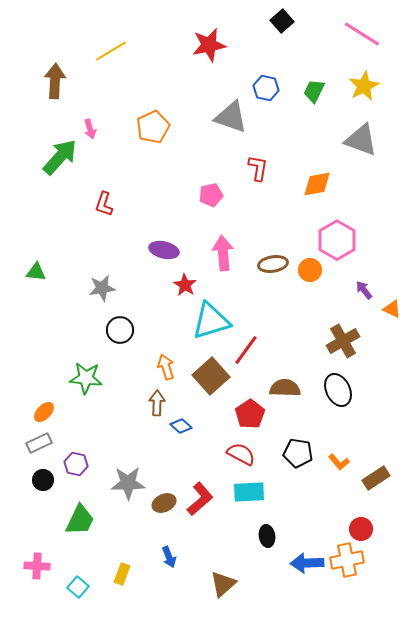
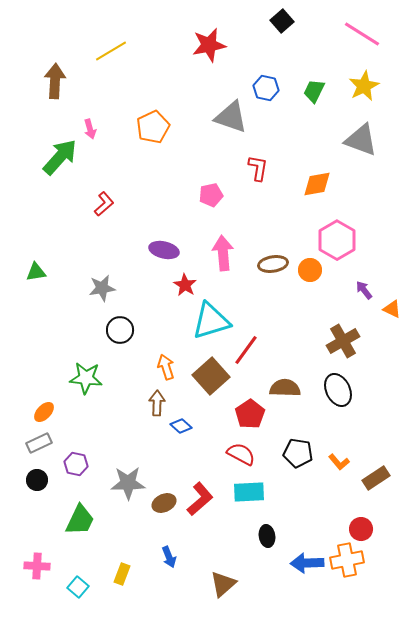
red L-shape at (104, 204): rotated 150 degrees counterclockwise
green triangle at (36, 272): rotated 15 degrees counterclockwise
black circle at (43, 480): moved 6 px left
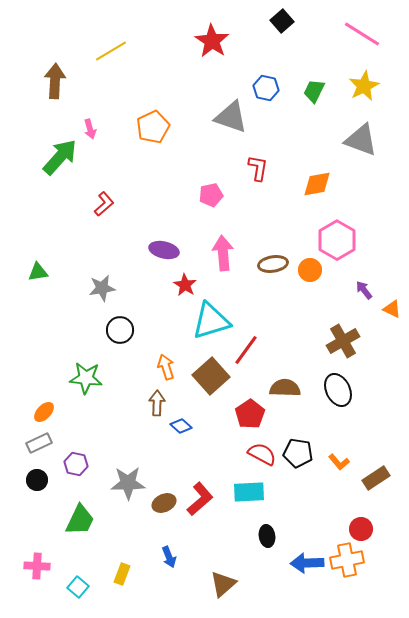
red star at (209, 45): moved 3 px right, 4 px up; rotated 28 degrees counterclockwise
green triangle at (36, 272): moved 2 px right
red semicircle at (241, 454): moved 21 px right
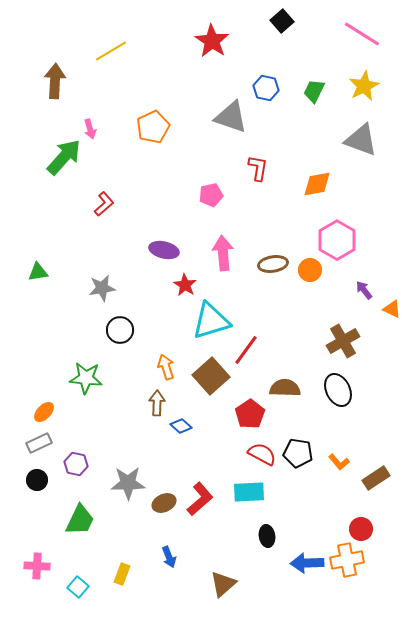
green arrow at (60, 157): moved 4 px right
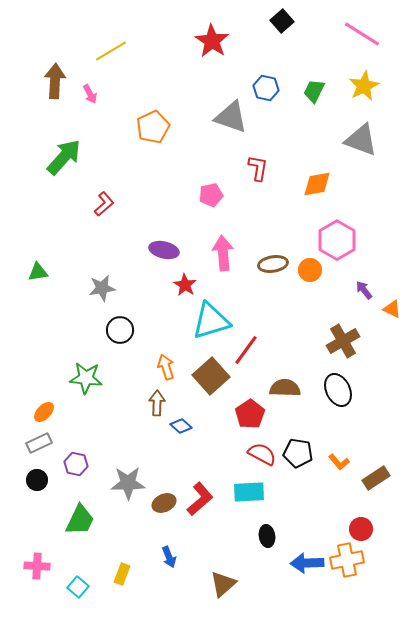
pink arrow at (90, 129): moved 35 px up; rotated 12 degrees counterclockwise
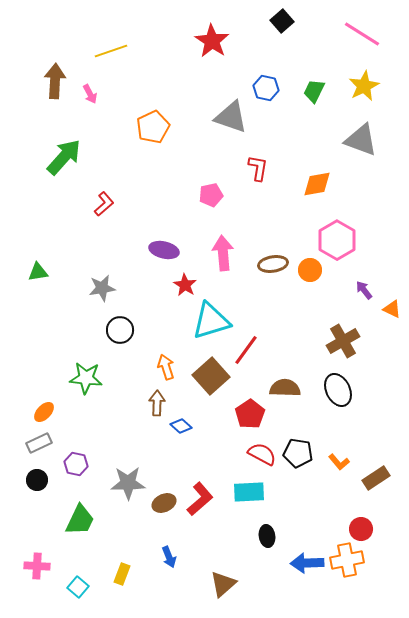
yellow line at (111, 51): rotated 12 degrees clockwise
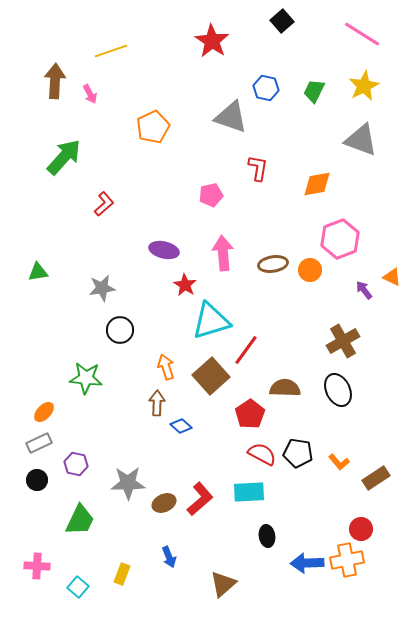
pink hexagon at (337, 240): moved 3 px right, 1 px up; rotated 9 degrees clockwise
orange triangle at (392, 309): moved 32 px up
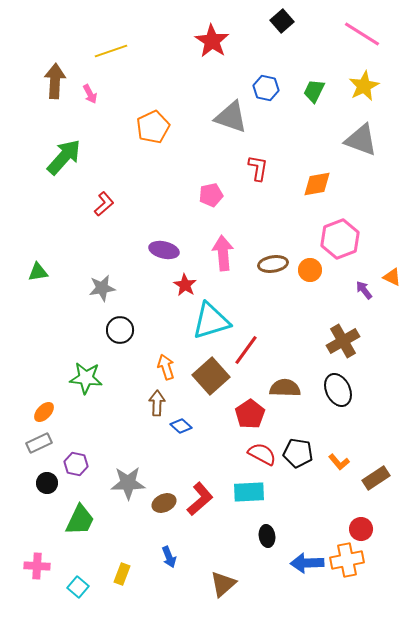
black circle at (37, 480): moved 10 px right, 3 px down
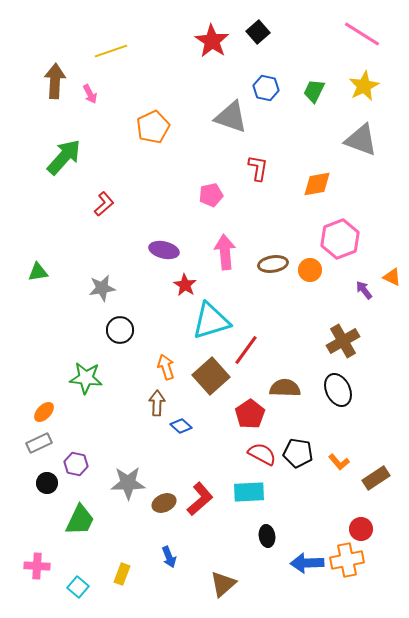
black square at (282, 21): moved 24 px left, 11 px down
pink arrow at (223, 253): moved 2 px right, 1 px up
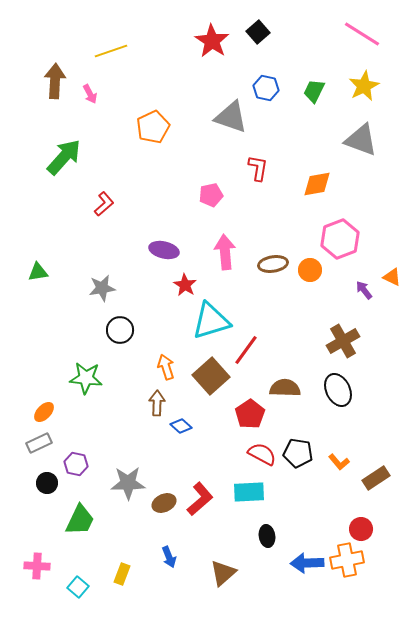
brown triangle at (223, 584): moved 11 px up
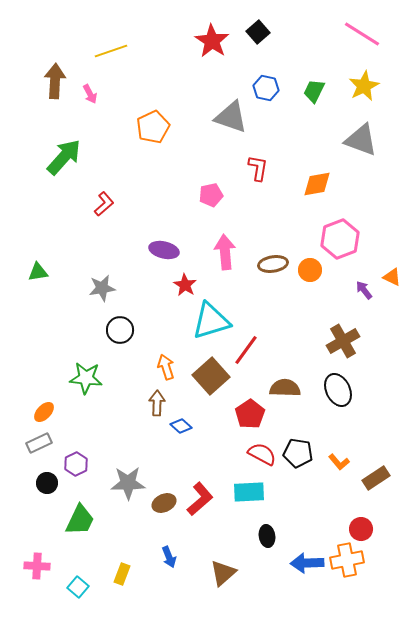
purple hexagon at (76, 464): rotated 20 degrees clockwise
